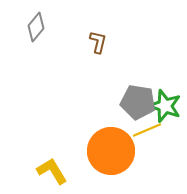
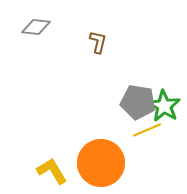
gray diamond: rotated 56 degrees clockwise
green star: moved 1 px left; rotated 12 degrees clockwise
orange circle: moved 10 px left, 12 px down
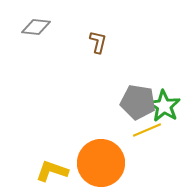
yellow L-shape: rotated 40 degrees counterclockwise
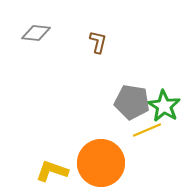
gray diamond: moved 6 px down
gray pentagon: moved 6 px left
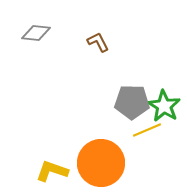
brown L-shape: rotated 40 degrees counterclockwise
gray pentagon: rotated 8 degrees counterclockwise
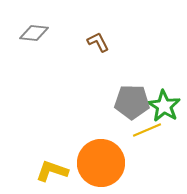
gray diamond: moved 2 px left
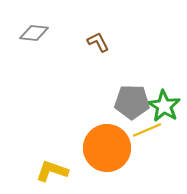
orange circle: moved 6 px right, 15 px up
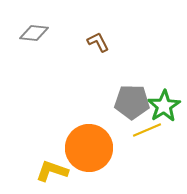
green star: rotated 8 degrees clockwise
orange circle: moved 18 px left
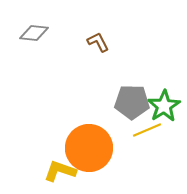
yellow L-shape: moved 8 px right
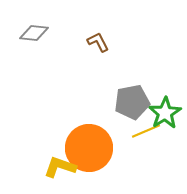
gray pentagon: rotated 12 degrees counterclockwise
green star: moved 1 px right, 7 px down
yellow line: moved 1 px left, 1 px down
yellow L-shape: moved 4 px up
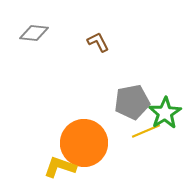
orange circle: moved 5 px left, 5 px up
